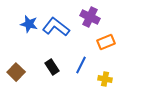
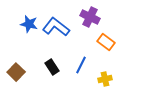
orange rectangle: rotated 60 degrees clockwise
yellow cross: rotated 24 degrees counterclockwise
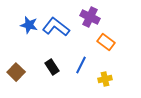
blue star: moved 1 px down
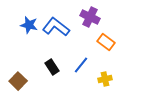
blue line: rotated 12 degrees clockwise
brown square: moved 2 px right, 9 px down
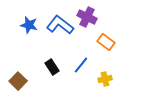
purple cross: moved 3 px left
blue L-shape: moved 4 px right, 2 px up
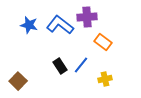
purple cross: rotated 30 degrees counterclockwise
orange rectangle: moved 3 px left
black rectangle: moved 8 px right, 1 px up
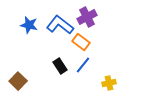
purple cross: rotated 24 degrees counterclockwise
orange rectangle: moved 22 px left
blue line: moved 2 px right
yellow cross: moved 4 px right, 4 px down
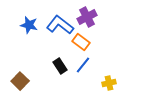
brown square: moved 2 px right
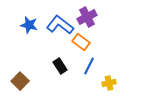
blue line: moved 6 px right, 1 px down; rotated 12 degrees counterclockwise
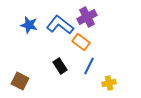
brown square: rotated 18 degrees counterclockwise
